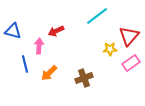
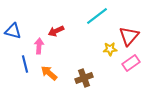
orange arrow: rotated 84 degrees clockwise
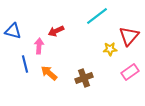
pink rectangle: moved 1 px left, 9 px down
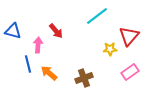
red arrow: rotated 105 degrees counterclockwise
pink arrow: moved 1 px left, 1 px up
blue line: moved 3 px right
